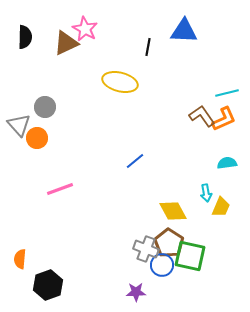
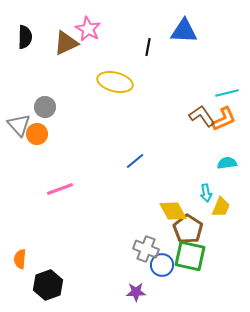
pink star: moved 3 px right
yellow ellipse: moved 5 px left
orange circle: moved 4 px up
brown pentagon: moved 19 px right, 14 px up
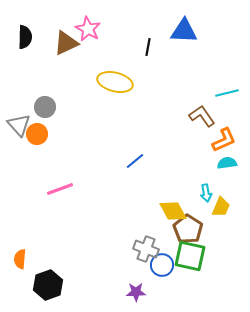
orange L-shape: moved 21 px down
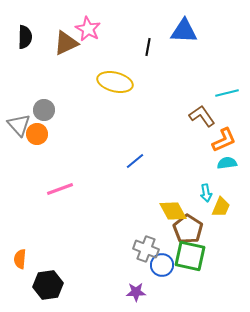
gray circle: moved 1 px left, 3 px down
black hexagon: rotated 12 degrees clockwise
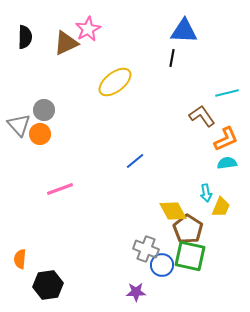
pink star: rotated 15 degrees clockwise
black line: moved 24 px right, 11 px down
yellow ellipse: rotated 52 degrees counterclockwise
orange circle: moved 3 px right
orange L-shape: moved 2 px right, 1 px up
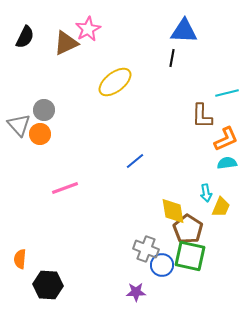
black semicircle: rotated 25 degrees clockwise
brown L-shape: rotated 144 degrees counterclockwise
pink line: moved 5 px right, 1 px up
yellow diamond: rotated 20 degrees clockwise
black hexagon: rotated 12 degrees clockwise
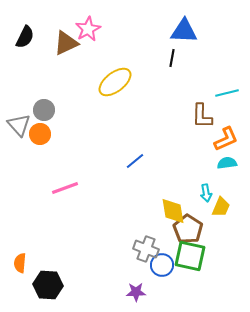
orange semicircle: moved 4 px down
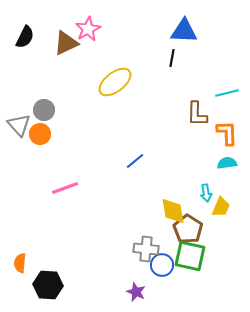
brown L-shape: moved 5 px left, 2 px up
orange L-shape: moved 1 px right, 6 px up; rotated 68 degrees counterclockwise
gray cross: rotated 15 degrees counterclockwise
purple star: rotated 24 degrees clockwise
